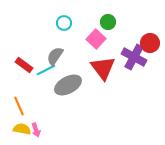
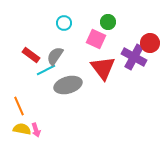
pink square: rotated 18 degrees counterclockwise
red rectangle: moved 7 px right, 10 px up
gray ellipse: rotated 12 degrees clockwise
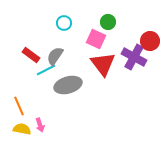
red circle: moved 2 px up
red triangle: moved 4 px up
pink arrow: moved 4 px right, 5 px up
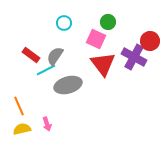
pink arrow: moved 7 px right, 1 px up
yellow semicircle: rotated 24 degrees counterclockwise
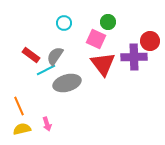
purple cross: rotated 30 degrees counterclockwise
gray ellipse: moved 1 px left, 2 px up
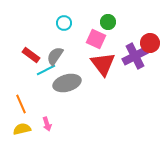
red circle: moved 2 px down
purple cross: moved 1 px right, 1 px up; rotated 25 degrees counterclockwise
orange line: moved 2 px right, 2 px up
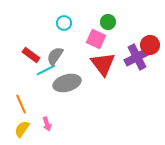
red circle: moved 2 px down
purple cross: moved 2 px right, 1 px down
yellow semicircle: rotated 42 degrees counterclockwise
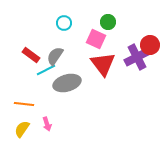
orange line: moved 3 px right; rotated 60 degrees counterclockwise
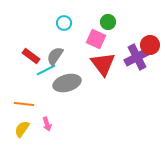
red rectangle: moved 1 px down
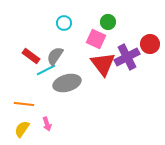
red circle: moved 1 px up
purple cross: moved 10 px left
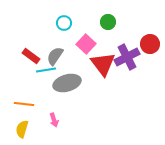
pink square: moved 10 px left, 5 px down; rotated 18 degrees clockwise
cyan line: rotated 18 degrees clockwise
pink arrow: moved 7 px right, 4 px up
yellow semicircle: rotated 18 degrees counterclockwise
